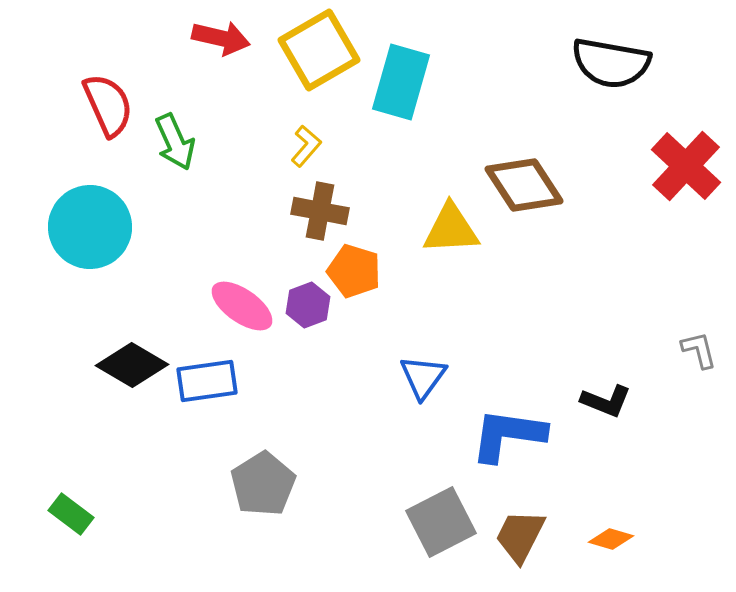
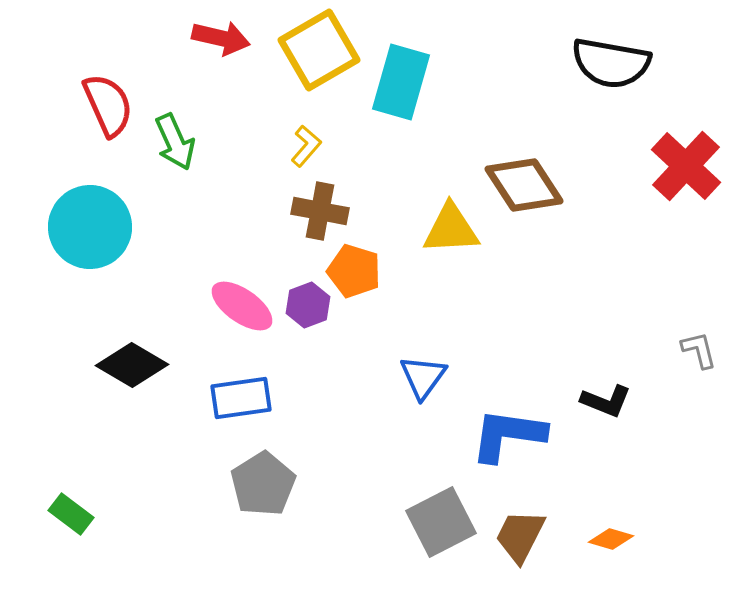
blue rectangle: moved 34 px right, 17 px down
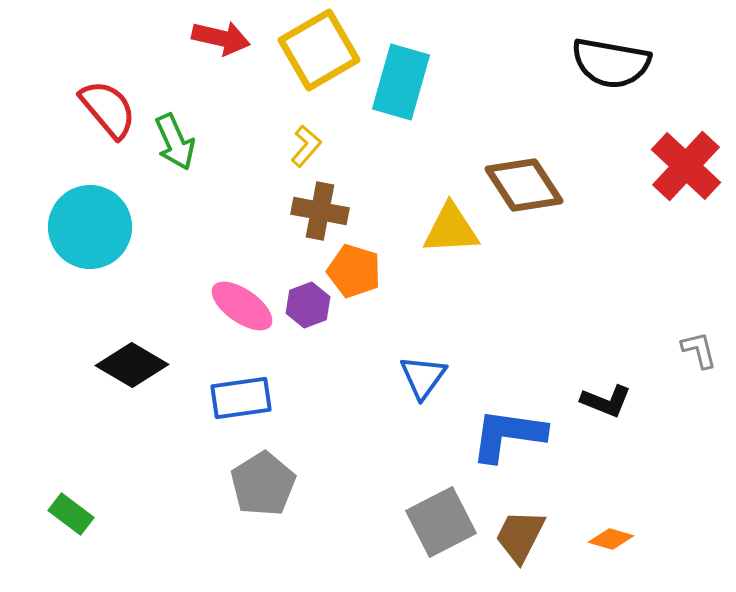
red semicircle: moved 4 px down; rotated 16 degrees counterclockwise
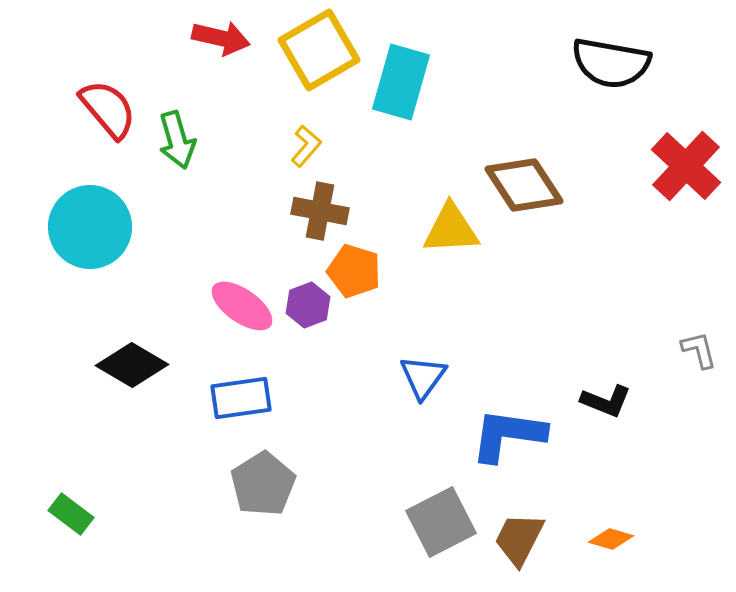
green arrow: moved 2 px right, 2 px up; rotated 8 degrees clockwise
brown trapezoid: moved 1 px left, 3 px down
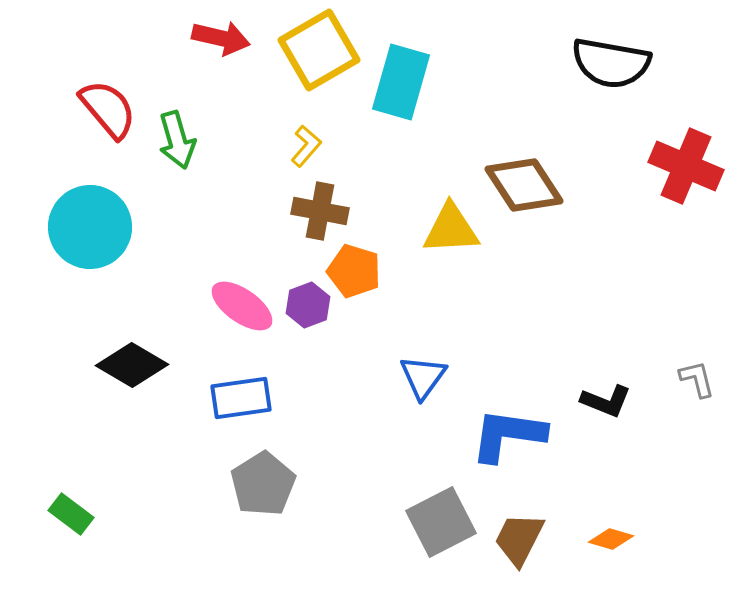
red cross: rotated 20 degrees counterclockwise
gray L-shape: moved 2 px left, 29 px down
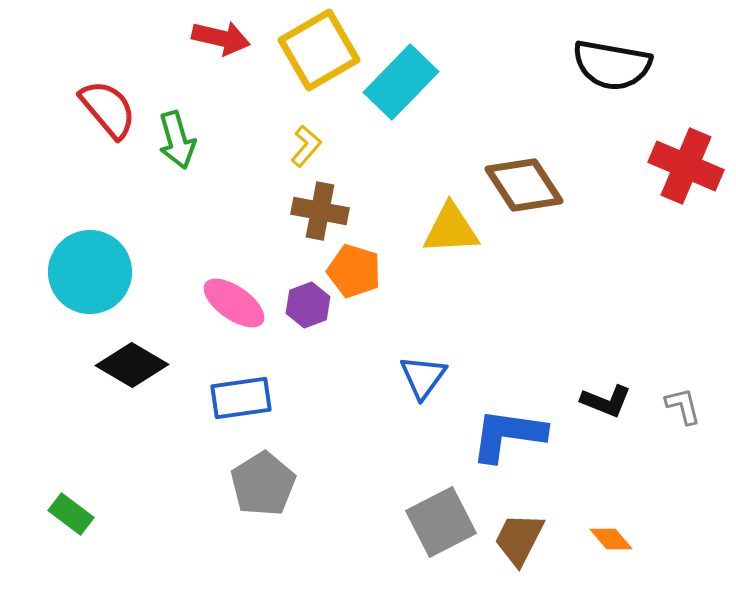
black semicircle: moved 1 px right, 2 px down
cyan rectangle: rotated 28 degrees clockwise
cyan circle: moved 45 px down
pink ellipse: moved 8 px left, 3 px up
gray L-shape: moved 14 px left, 27 px down
orange diamond: rotated 33 degrees clockwise
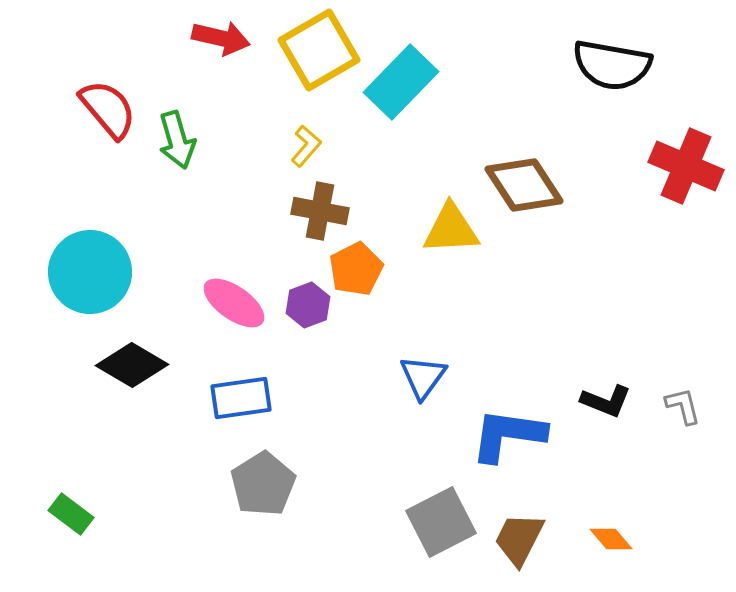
orange pentagon: moved 2 px right, 2 px up; rotated 28 degrees clockwise
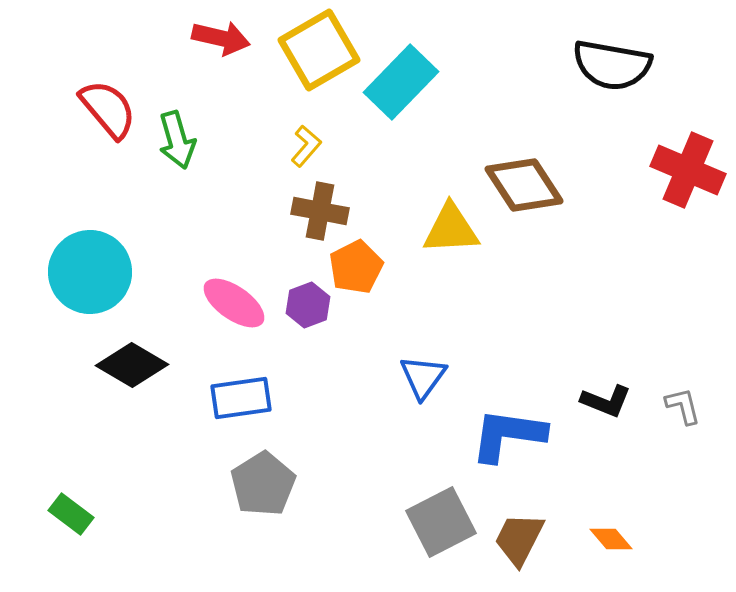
red cross: moved 2 px right, 4 px down
orange pentagon: moved 2 px up
